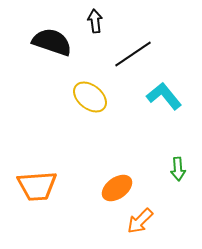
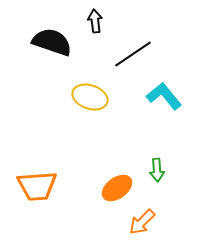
yellow ellipse: rotated 20 degrees counterclockwise
green arrow: moved 21 px left, 1 px down
orange arrow: moved 2 px right, 1 px down
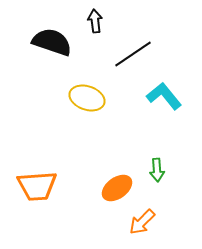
yellow ellipse: moved 3 px left, 1 px down
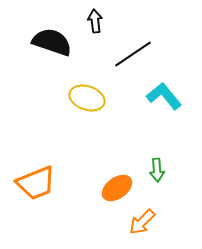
orange trapezoid: moved 1 px left, 3 px up; rotated 18 degrees counterclockwise
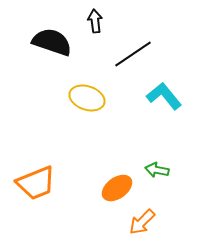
green arrow: rotated 105 degrees clockwise
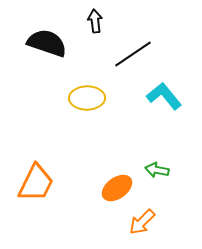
black semicircle: moved 5 px left, 1 px down
yellow ellipse: rotated 20 degrees counterclockwise
orange trapezoid: rotated 42 degrees counterclockwise
